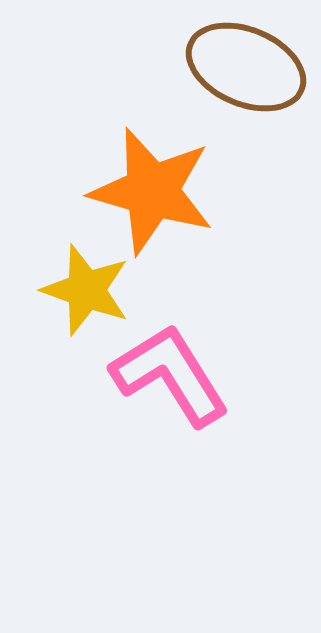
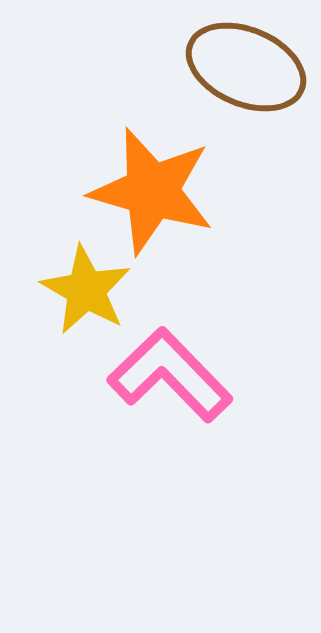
yellow star: rotated 10 degrees clockwise
pink L-shape: rotated 12 degrees counterclockwise
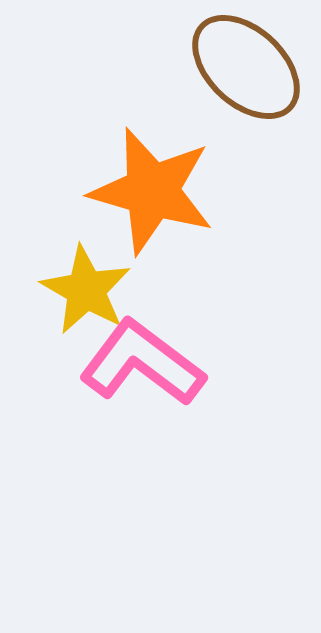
brown ellipse: rotated 20 degrees clockwise
pink L-shape: moved 28 px left, 12 px up; rotated 9 degrees counterclockwise
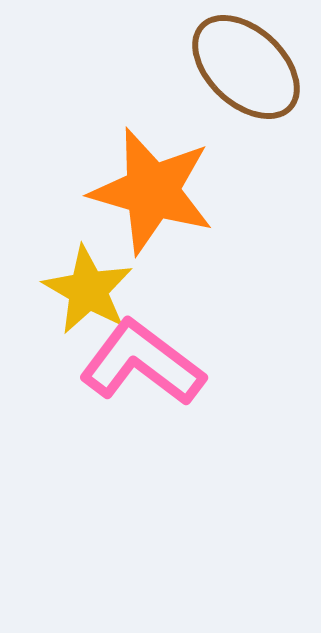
yellow star: moved 2 px right
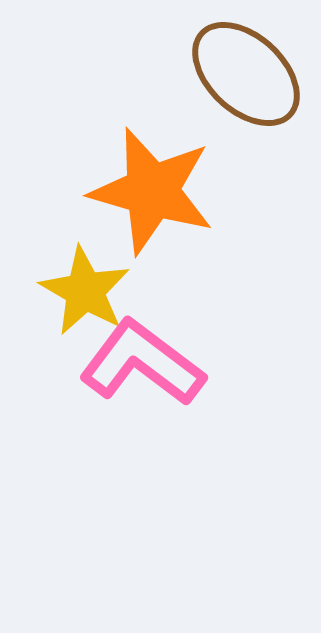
brown ellipse: moved 7 px down
yellow star: moved 3 px left, 1 px down
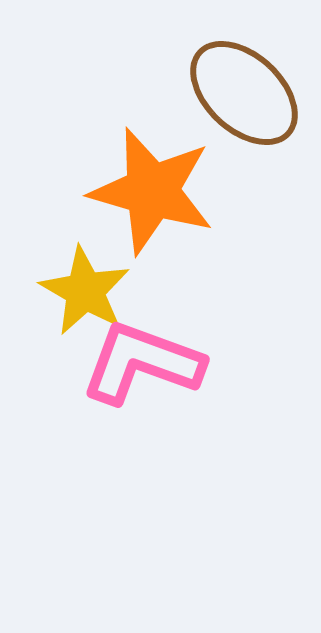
brown ellipse: moved 2 px left, 19 px down
pink L-shape: rotated 17 degrees counterclockwise
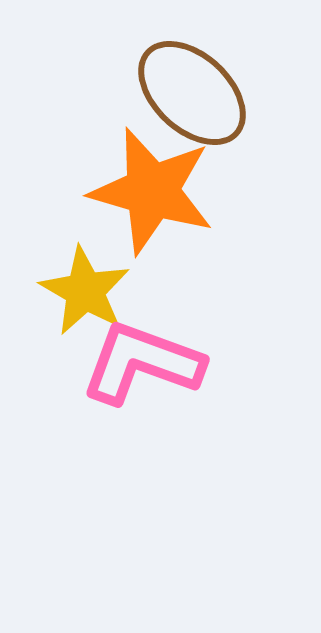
brown ellipse: moved 52 px left
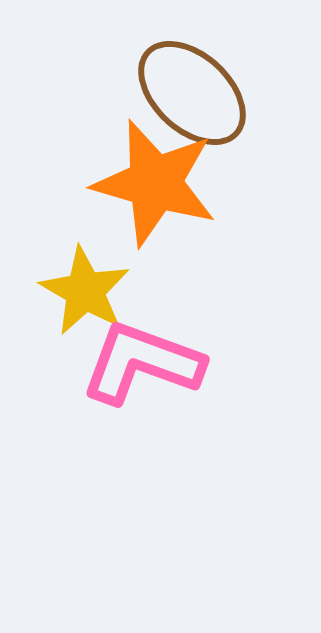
orange star: moved 3 px right, 8 px up
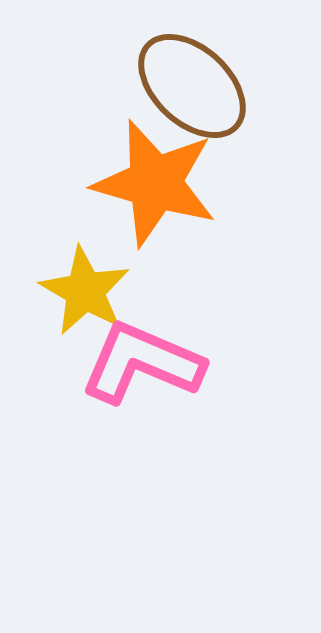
brown ellipse: moved 7 px up
pink L-shape: rotated 3 degrees clockwise
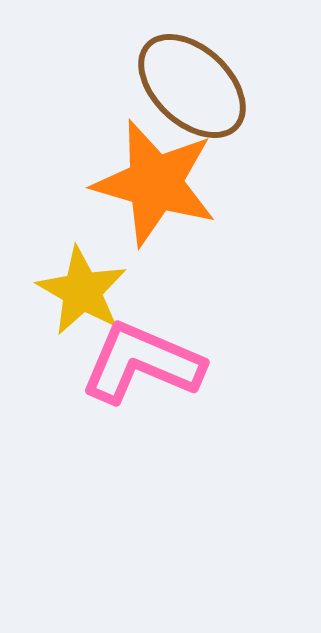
yellow star: moved 3 px left
